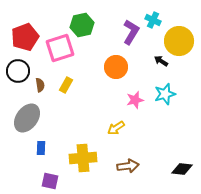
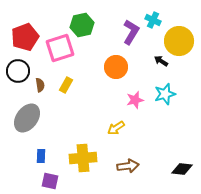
blue rectangle: moved 8 px down
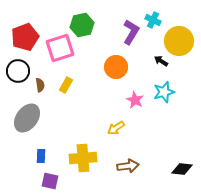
cyan star: moved 1 px left, 2 px up
pink star: rotated 30 degrees counterclockwise
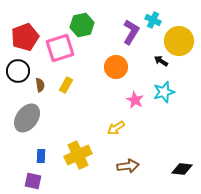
yellow cross: moved 5 px left, 3 px up; rotated 20 degrees counterclockwise
purple square: moved 17 px left
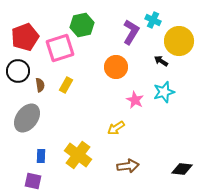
yellow cross: rotated 28 degrees counterclockwise
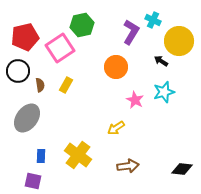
red pentagon: rotated 8 degrees clockwise
pink square: rotated 16 degrees counterclockwise
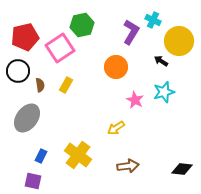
blue rectangle: rotated 24 degrees clockwise
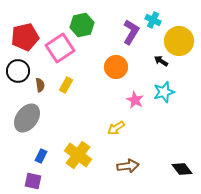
black diamond: rotated 45 degrees clockwise
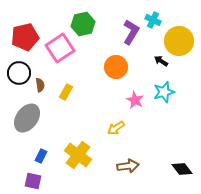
green hexagon: moved 1 px right, 1 px up
black circle: moved 1 px right, 2 px down
yellow rectangle: moved 7 px down
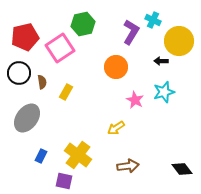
black arrow: rotated 32 degrees counterclockwise
brown semicircle: moved 2 px right, 3 px up
purple square: moved 31 px right
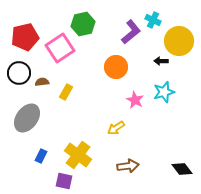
purple L-shape: rotated 20 degrees clockwise
brown semicircle: rotated 88 degrees counterclockwise
